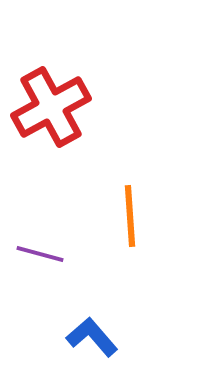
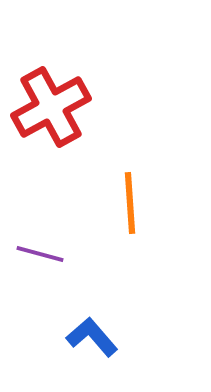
orange line: moved 13 px up
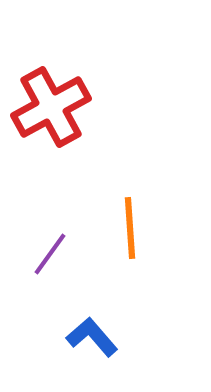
orange line: moved 25 px down
purple line: moved 10 px right; rotated 69 degrees counterclockwise
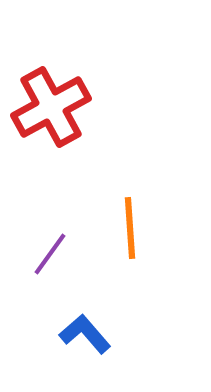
blue L-shape: moved 7 px left, 3 px up
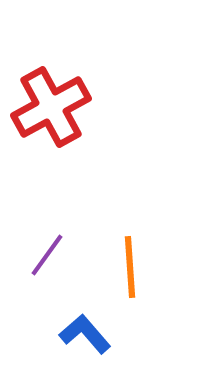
orange line: moved 39 px down
purple line: moved 3 px left, 1 px down
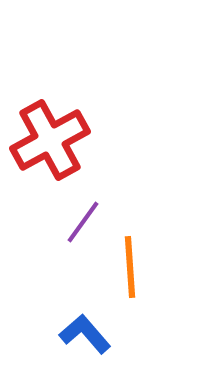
red cross: moved 1 px left, 33 px down
purple line: moved 36 px right, 33 px up
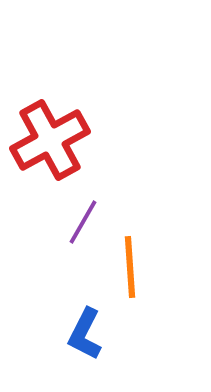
purple line: rotated 6 degrees counterclockwise
blue L-shape: rotated 112 degrees counterclockwise
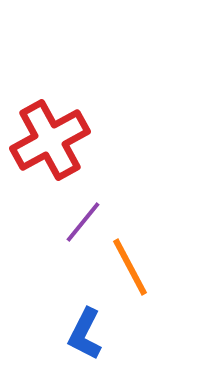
purple line: rotated 9 degrees clockwise
orange line: rotated 24 degrees counterclockwise
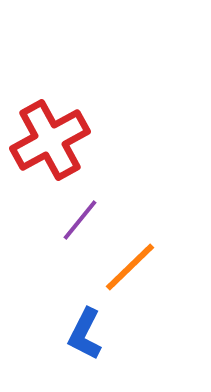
purple line: moved 3 px left, 2 px up
orange line: rotated 74 degrees clockwise
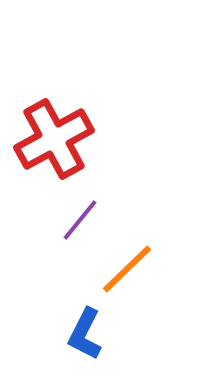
red cross: moved 4 px right, 1 px up
orange line: moved 3 px left, 2 px down
